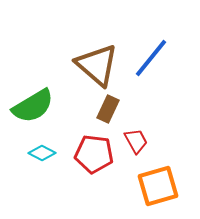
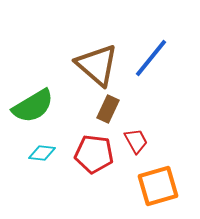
cyan diamond: rotated 20 degrees counterclockwise
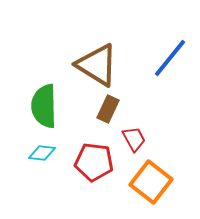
blue line: moved 19 px right
brown triangle: rotated 9 degrees counterclockwise
green semicircle: moved 11 px right; rotated 120 degrees clockwise
red trapezoid: moved 2 px left, 2 px up
red pentagon: moved 8 px down
orange square: moved 7 px left, 4 px up; rotated 36 degrees counterclockwise
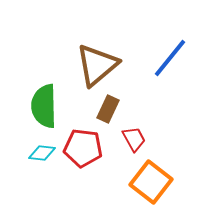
brown triangle: rotated 48 degrees clockwise
red pentagon: moved 11 px left, 14 px up
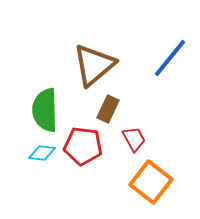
brown triangle: moved 3 px left
green semicircle: moved 1 px right, 4 px down
red pentagon: moved 2 px up
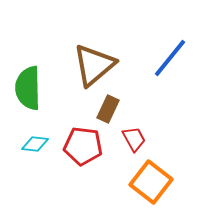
green semicircle: moved 17 px left, 22 px up
cyan diamond: moved 7 px left, 9 px up
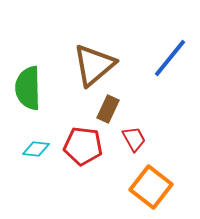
cyan diamond: moved 1 px right, 5 px down
orange square: moved 5 px down
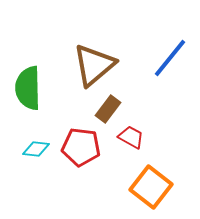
brown rectangle: rotated 12 degrees clockwise
red trapezoid: moved 3 px left, 2 px up; rotated 32 degrees counterclockwise
red pentagon: moved 2 px left, 1 px down
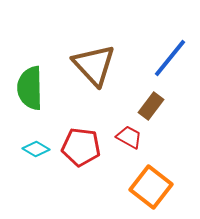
brown triangle: rotated 33 degrees counterclockwise
green semicircle: moved 2 px right
brown rectangle: moved 43 px right, 3 px up
red trapezoid: moved 2 px left
cyan diamond: rotated 24 degrees clockwise
